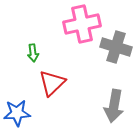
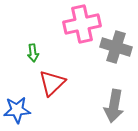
blue star: moved 3 px up
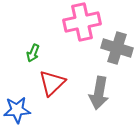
pink cross: moved 2 px up
gray cross: moved 1 px right, 1 px down
green arrow: rotated 30 degrees clockwise
gray arrow: moved 15 px left, 13 px up
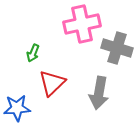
pink cross: moved 2 px down
blue star: moved 2 px up
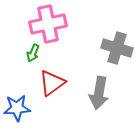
pink cross: moved 34 px left
red triangle: rotated 8 degrees clockwise
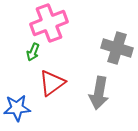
pink cross: moved 1 px right, 1 px up; rotated 9 degrees counterclockwise
green arrow: moved 1 px up
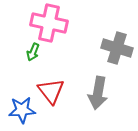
pink cross: rotated 33 degrees clockwise
red triangle: moved 1 px left, 8 px down; rotated 32 degrees counterclockwise
gray arrow: moved 1 px left
blue star: moved 5 px right, 2 px down
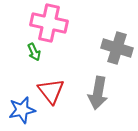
green arrow: moved 1 px right; rotated 48 degrees counterclockwise
blue star: rotated 8 degrees counterclockwise
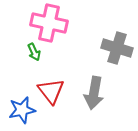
gray arrow: moved 4 px left
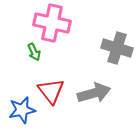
pink cross: moved 3 px right
gray arrow: rotated 116 degrees counterclockwise
